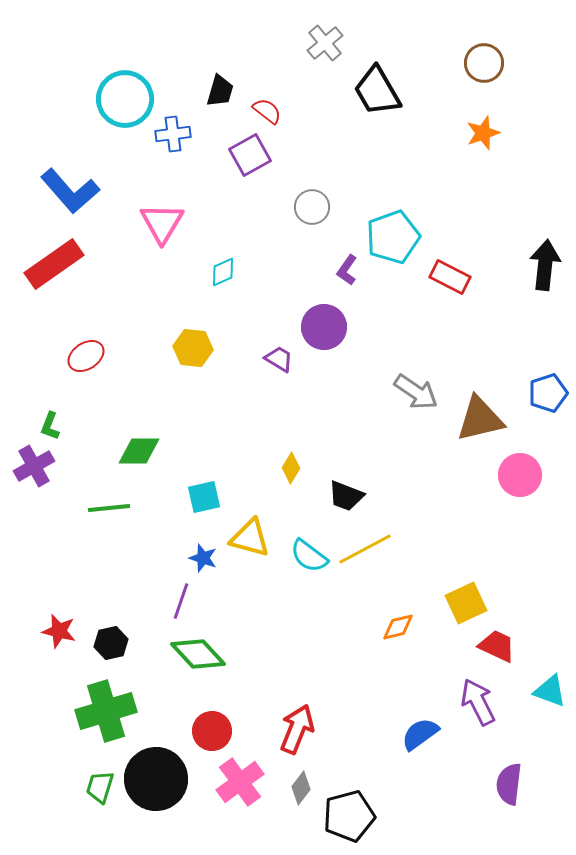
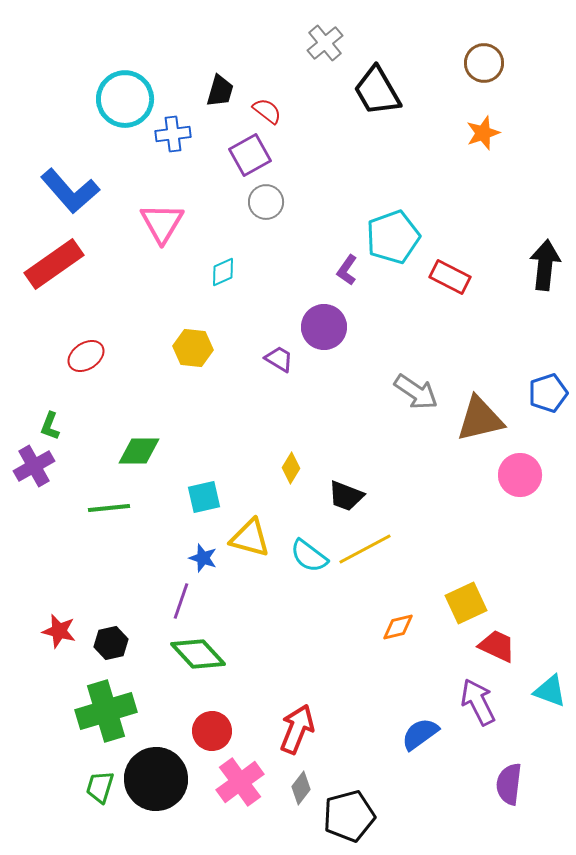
gray circle at (312, 207): moved 46 px left, 5 px up
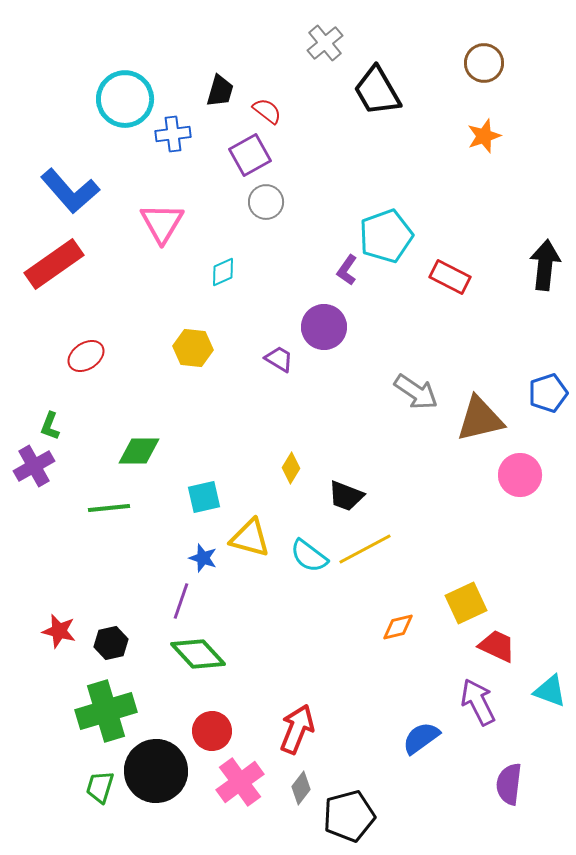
orange star at (483, 133): moved 1 px right, 3 px down
cyan pentagon at (393, 237): moved 7 px left, 1 px up
blue semicircle at (420, 734): moved 1 px right, 4 px down
black circle at (156, 779): moved 8 px up
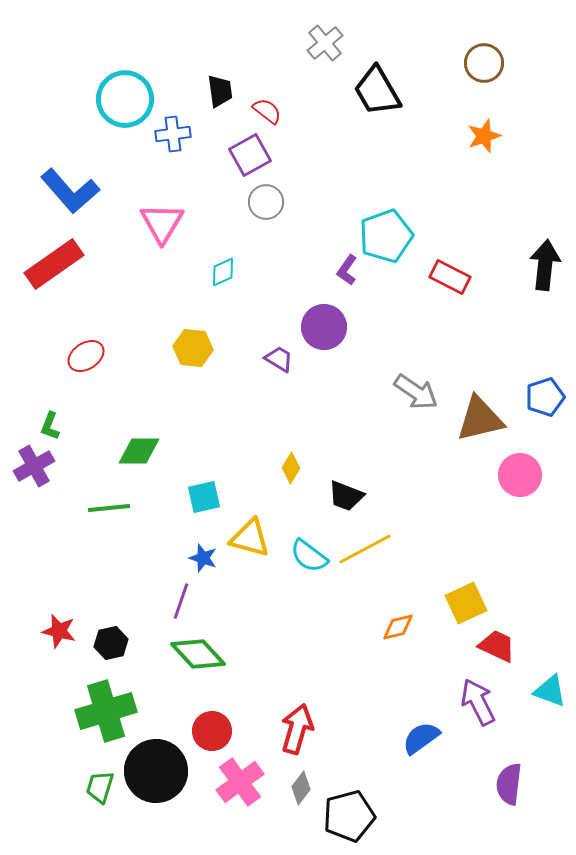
black trapezoid at (220, 91): rotated 24 degrees counterclockwise
blue pentagon at (548, 393): moved 3 px left, 4 px down
red arrow at (297, 729): rotated 6 degrees counterclockwise
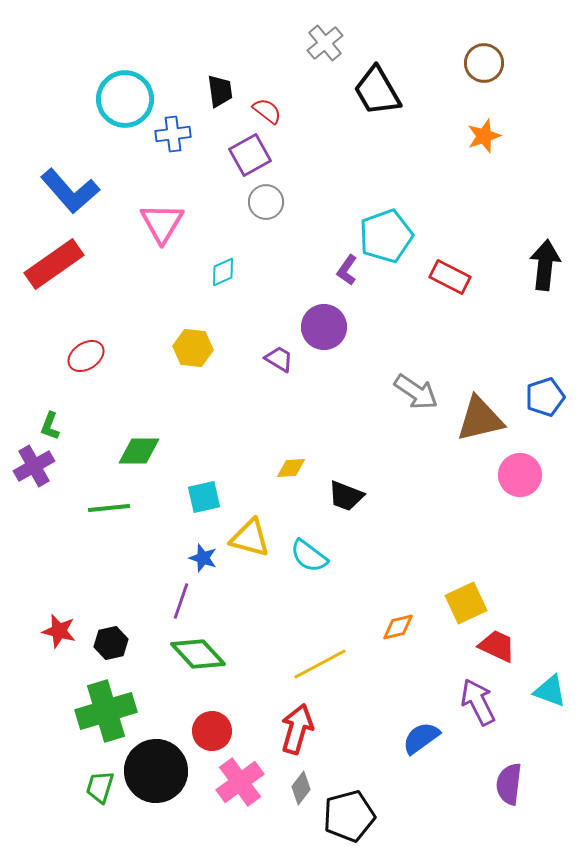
yellow diamond at (291, 468): rotated 56 degrees clockwise
yellow line at (365, 549): moved 45 px left, 115 px down
